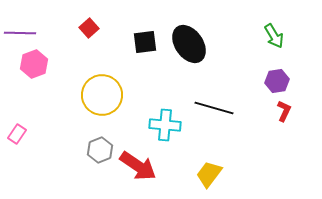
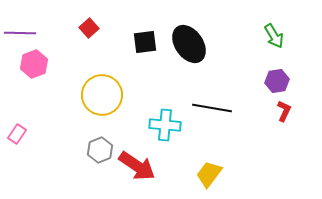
black line: moved 2 px left; rotated 6 degrees counterclockwise
red arrow: moved 1 px left
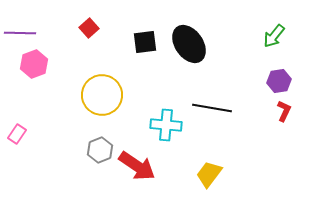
green arrow: rotated 70 degrees clockwise
purple hexagon: moved 2 px right
cyan cross: moved 1 px right
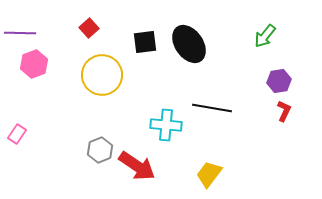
green arrow: moved 9 px left
yellow circle: moved 20 px up
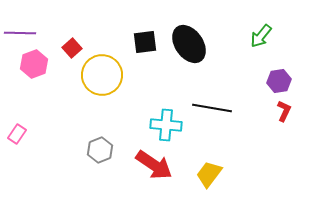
red square: moved 17 px left, 20 px down
green arrow: moved 4 px left
red arrow: moved 17 px right, 1 px up
